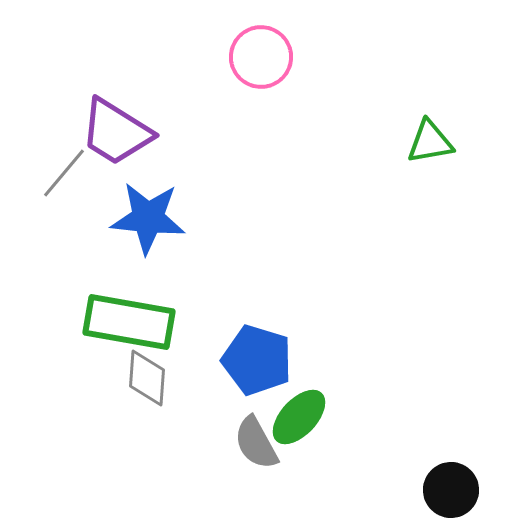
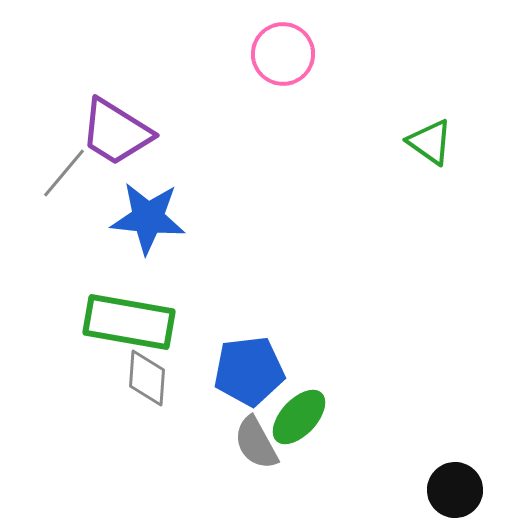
pink circle: moved 22 px right, 3 px up
green triangle: rotated 45 degrees clockwise
blue pentagon: moved 8 px left, 11 px down; rotated 24 degrees counterclockwise
black circle: moved 4 px right
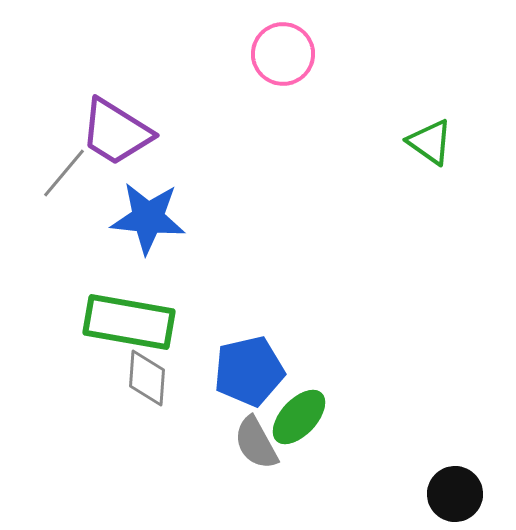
blue pentagon: rotated 6 degrees counterclockwise
black circle: moved 4 px down
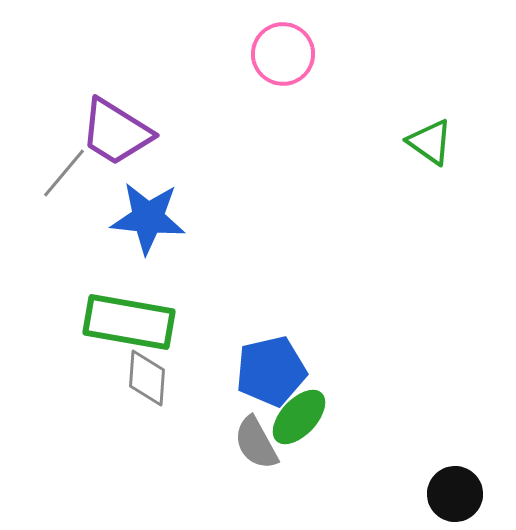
blue pentagon: moved 22 px right
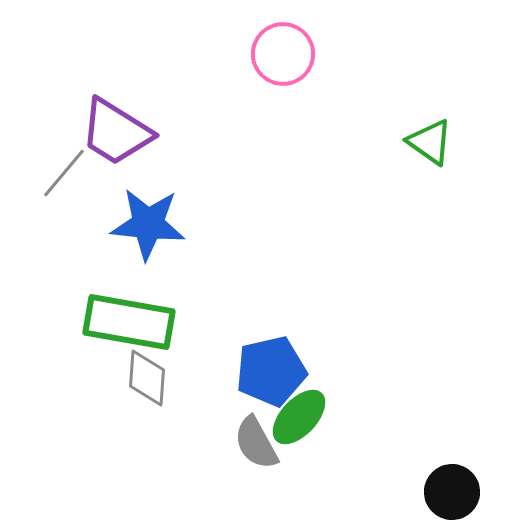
blue star: moved 6 px down
black circle: moved 3 px left, 2 px up
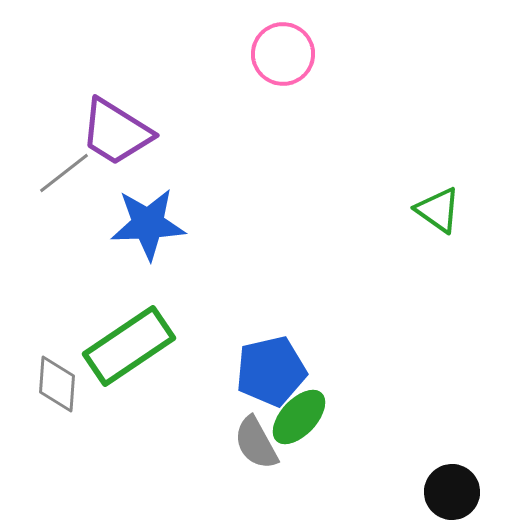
green triangle: moved 8 px right, 68 px down
gray line: rotated 12 degrees clockwise
blue star: rotated 8 degrees counterclockwise
green rectangle: moved 24 px down; rotated 44 degrees counterclockwise
gray diamond: moved 90 px left, 6 px down
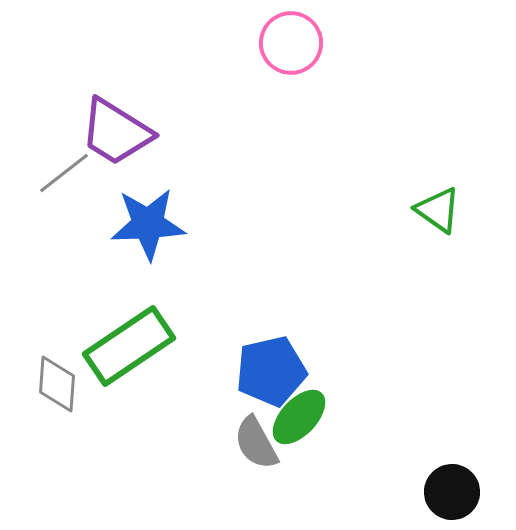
pink circle: moved 8 px right, 11 px up
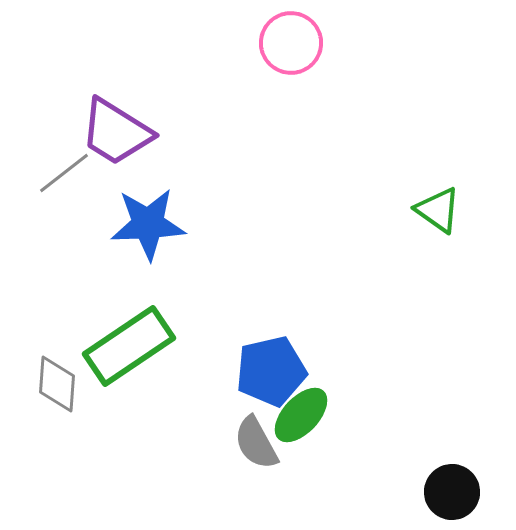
green ellipse: moved 2 px right, 2 px up
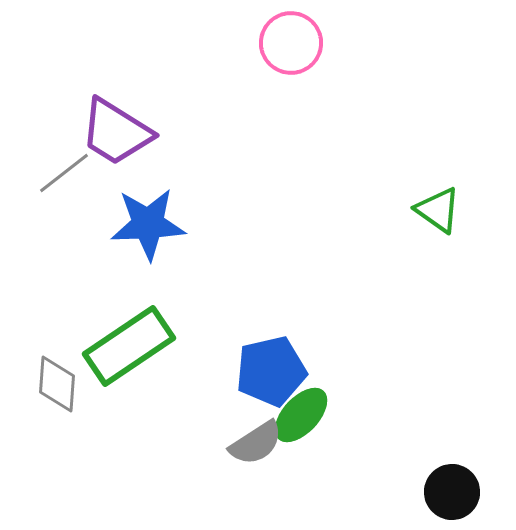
gray semicircle: rotated 94 degrees counterclockwise
